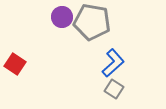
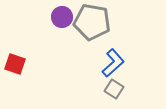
red square: rotated 15 degrees counterclockwise
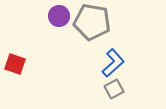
purple circle: moved 3 px left, 1 px up
gray square: rotated 30 degrees clockwise
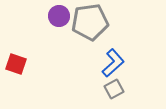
gray pentagon: moved 2 px left; rotated 18 degrees counterclockwise
red square: moved 1 px right
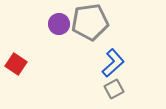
purple circle: moved 8 px down
red square: rotated 15 degrees clockwise
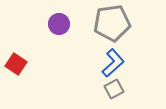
gray pentagon: moved 22 px right, 1 px down
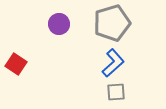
gray pentagon: rotated 9 degrees counterclockwise
gray square: moved 2 px right, 3 px down; rotated 24 degrees clockwise
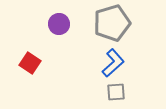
red square: moved 14 px right, 1 px up
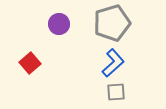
red square: rotated 15 degrees clockwise
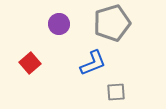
blue L-shape: moved 20 px left; rotated 20 degrees clockwise
